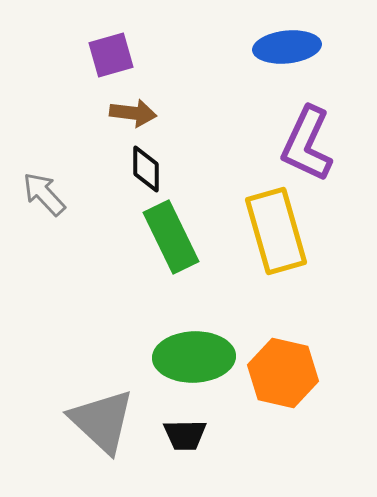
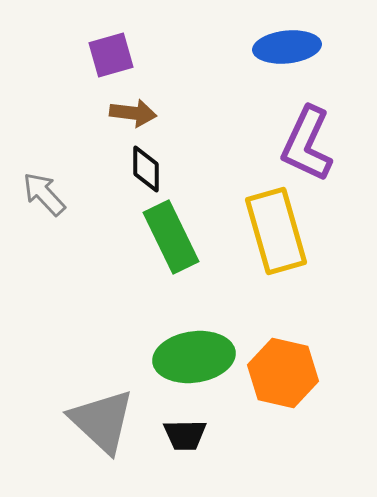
green ellipse: rotated 6 degrees counterclockwise
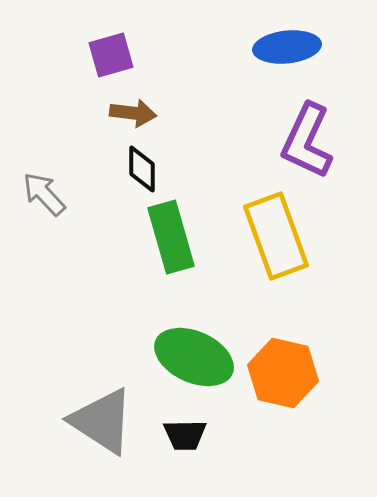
purple L-shape: moved 3 px up
black diamond: moved 4 px left
yellow rectangle: moved 5 px down; rotated 4 degrees counterclockwise
green rectangle: rotated 10 degrees clockwise
green ellipse: rotated 32 degrees clockwise
gray triangle: rotated 10 degrees counterclockwise
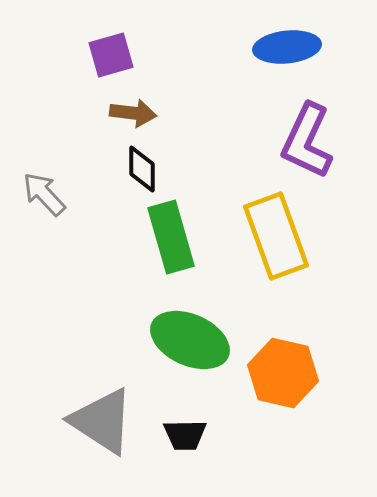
green ellipse: moved 4 px left, 17 px up
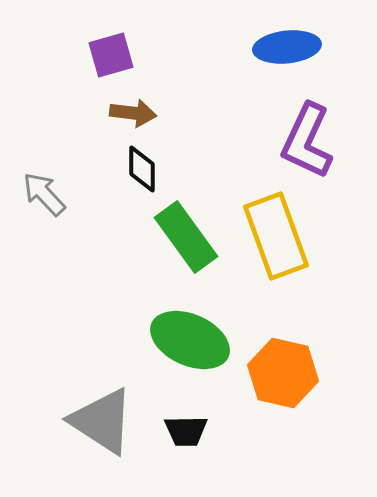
green rectangle: moved 15 px right; rotated 20 degrees counterclockwise
black trapezoid: moved 1 px right, 4 px up
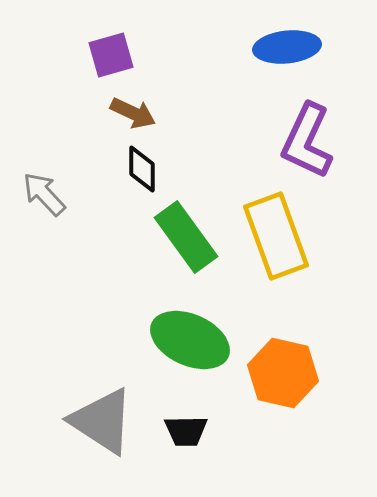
brown arrow: rotated 18 degrees clockwise
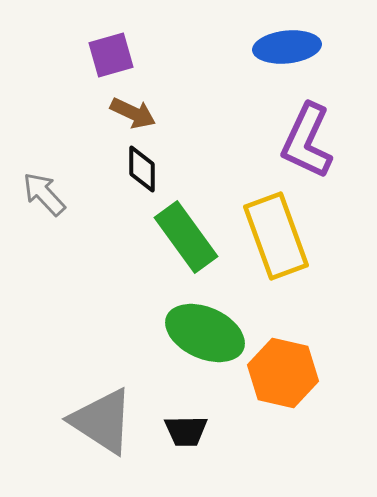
green ellipse: moved 15 px right, 7 px up
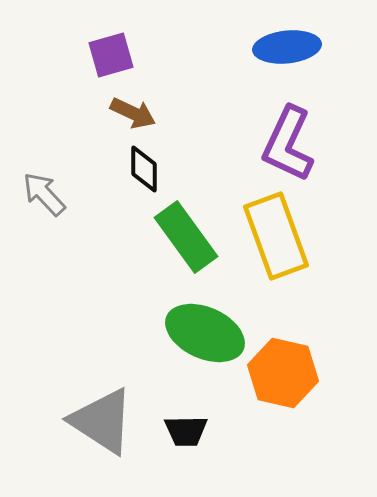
purple L-shape: moved 19 px left, 3 px down
black diamond: moved 2 px right
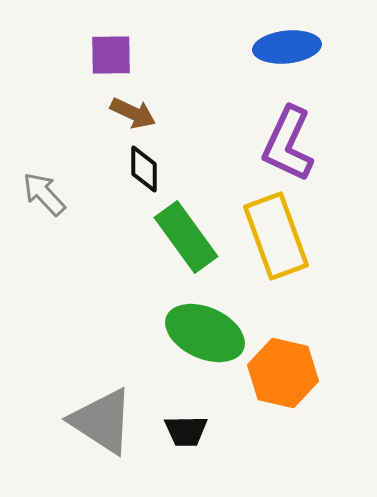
purple square: rotated 15 degrees clockwise
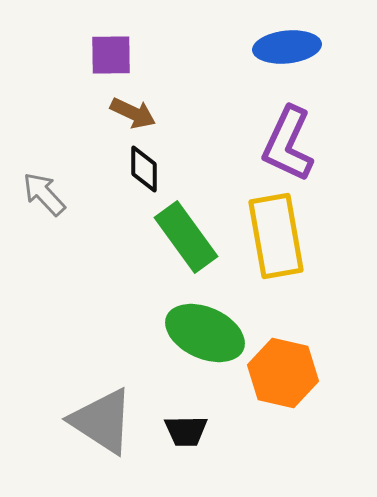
yellow rectangle: rotated 10 degrees clockwise
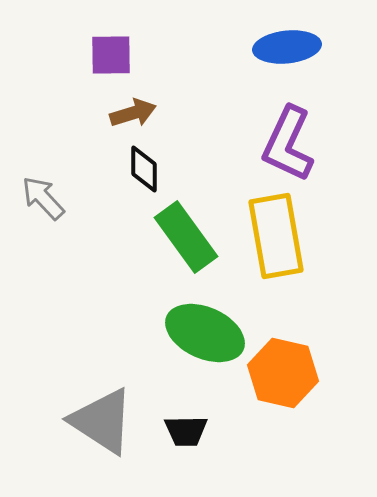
brown arrow: rotated 42 degrees counterclockwise
gray arrow: moved 1 px left, 4 px down
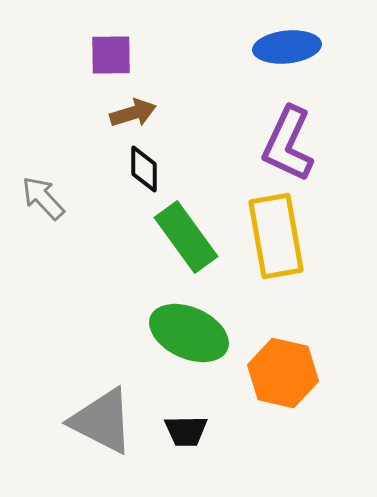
green ellipse: moved 16 px left
gray triangle: rotated 6 degrees counterclockwise
